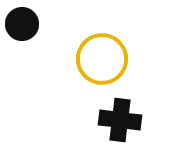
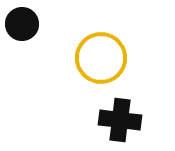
yellow circle: moved 1 px left, 1 px up
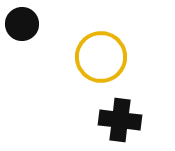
yellow circle: moved 1 px up
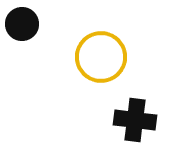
black cross: moved 15 px right
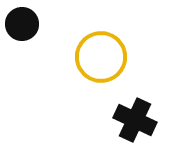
black cross: rotated 18 degrees clockwise
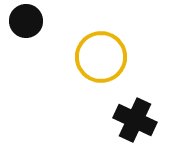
black circle: moved 4 px right, 3 px up
